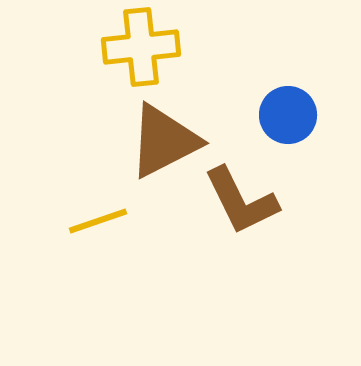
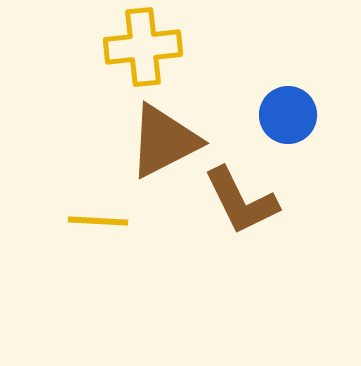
yellow cross: moved 2 px right
yellow line: rotated 22 degrees clockwise
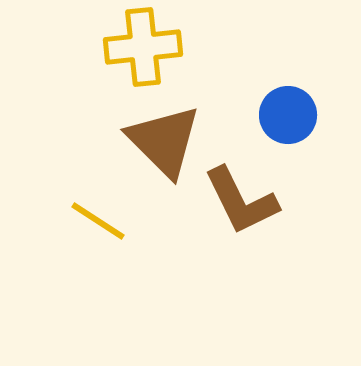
brown triangle: rotated 48 degrees counterclockwise
yellow line: rotated 30 degrees clockwise
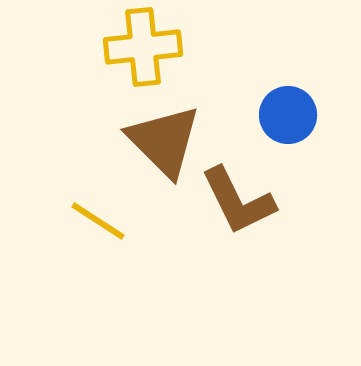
brown L-shape: moved 3 px left
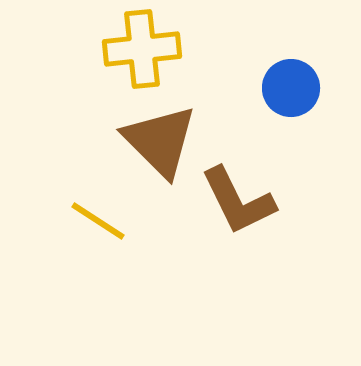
yellow cross: moved 1 px left, 2 px down
blue circle: moved 3 px right, 27 px up
brown triangle: moved 4 px left
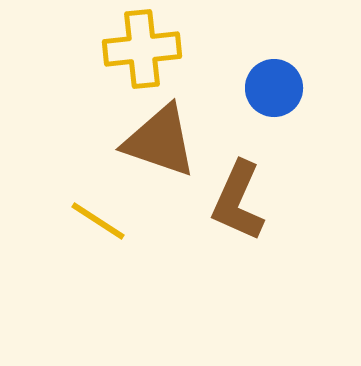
blue circle: moved 17 px left
brown triangle: rotated 26 degrees counterclockwise
brown L-shape: rotated 50 degrees clockwise
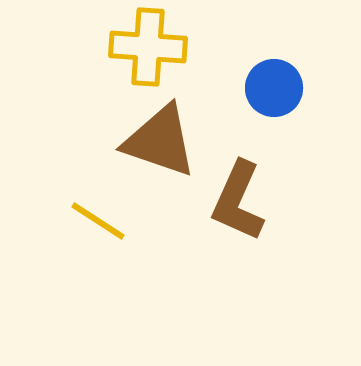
yellow cross: moved 6 px right, 2 px up; rotated 10 degrees clockwise
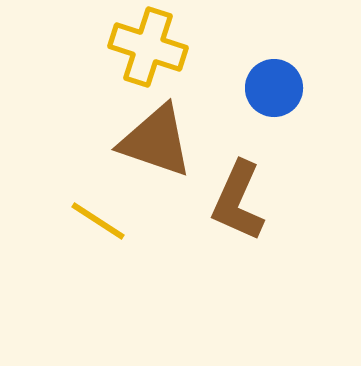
yellow cross: rotated 14 degrees clockwise
brown triangle: moved 4 px left
